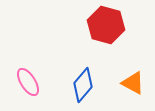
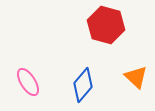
orange triangle: moved 3 px right, 6 px up; rotated 15 degrees clockwise
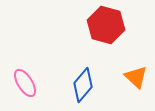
pink ellipse: moved 3 px left, 1 px down
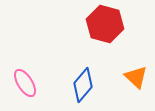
red hexagon: moved 1 px left, 1 px up
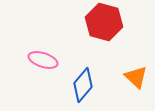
red hexagon: moved 1 px left, 2 px up
pink ellipse: moved 18 px right, 23 px up; rotated 40 degrees counterclockwise
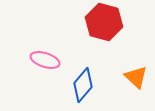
pink ellipse: moved 2 px right
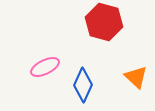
pink ellipse: moved 7 px down; rotated 44 degrees counterclockwise
blue diamond: rotated 16 degrees counterclockwise
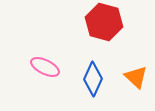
pink ellipse: rotated 52 degrees clockwise
blue diamond: moved 10 px right, 6 px up
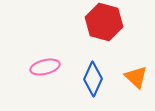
pink ellipse: rotated 40 degrees counterclockwise
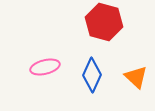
blue diamond: moved 1 px left, 4 px up
